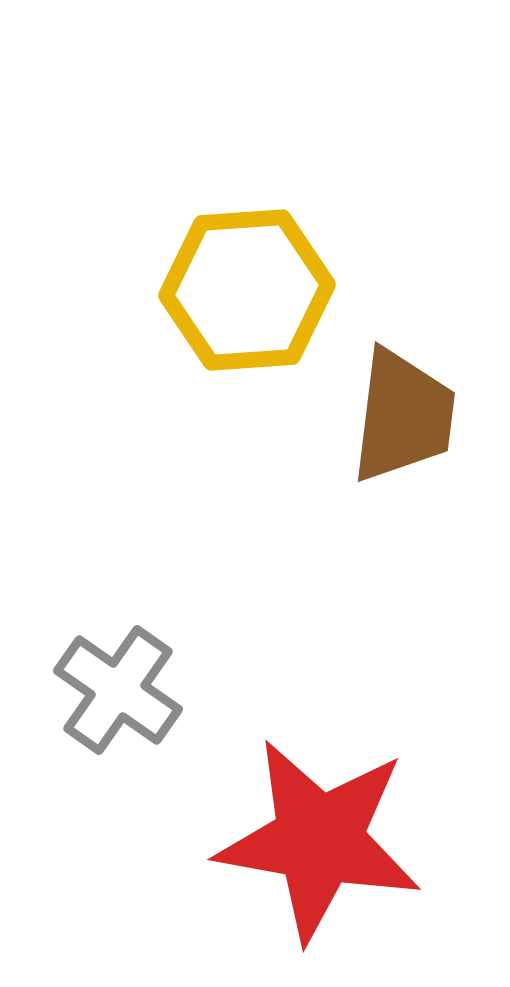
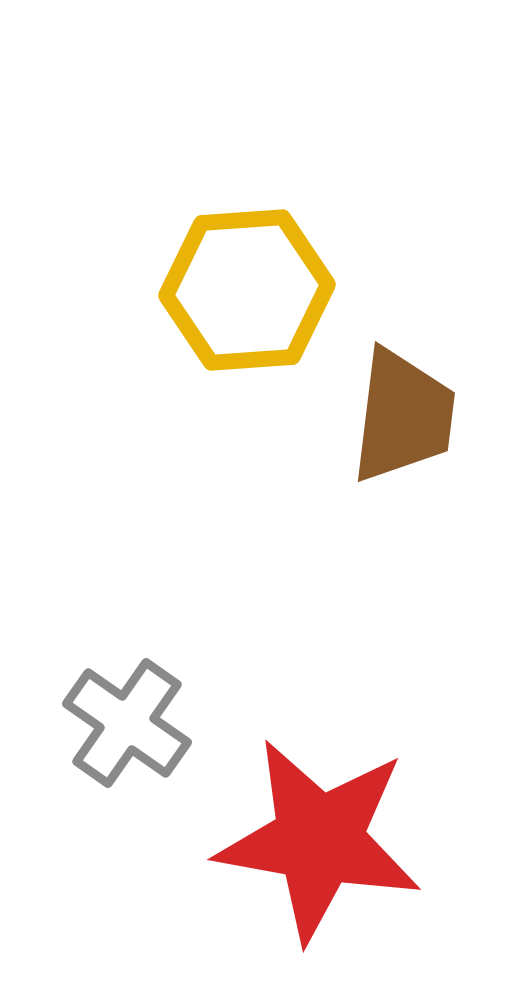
gray cross: moved 9 px right, 33 px down
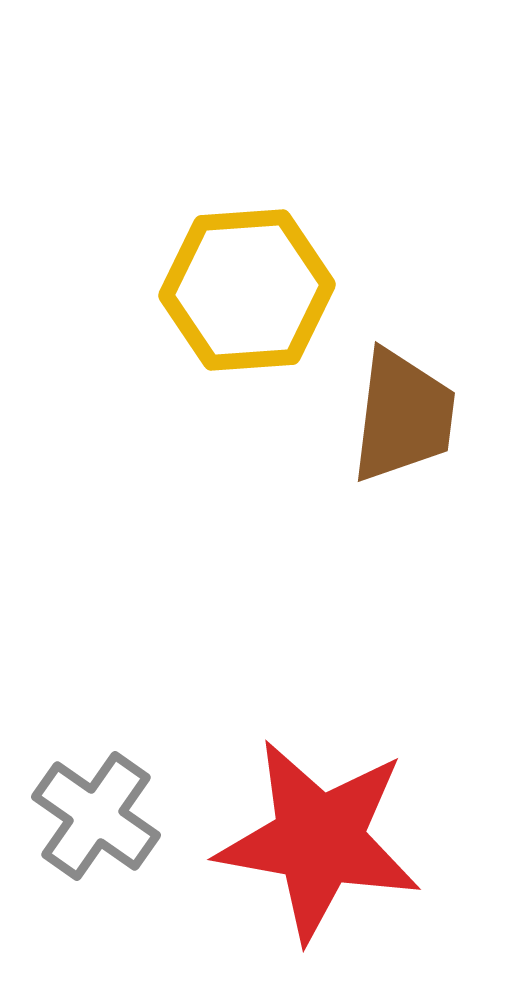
gray cross: moved 31 px left, 93 px down
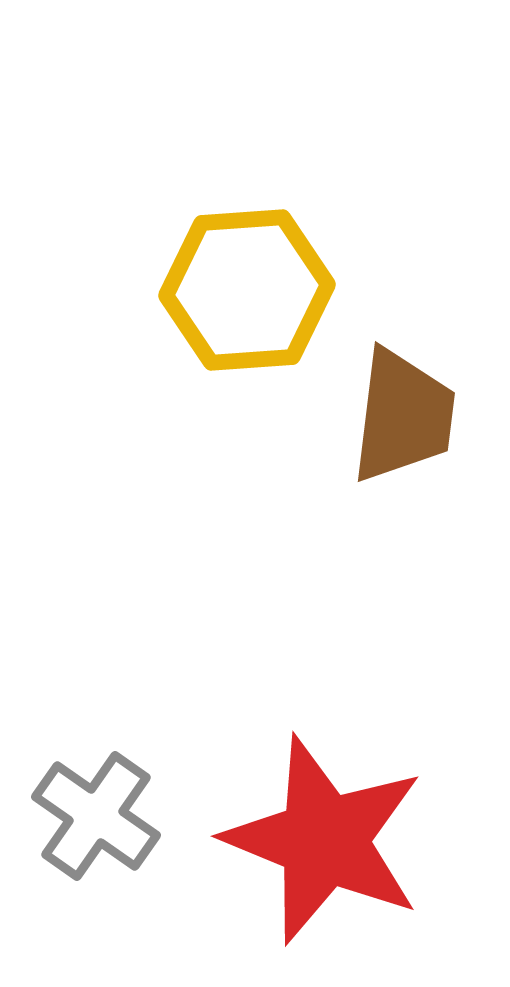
red star: moved 5 px right; rotated 12 degrees clockwise
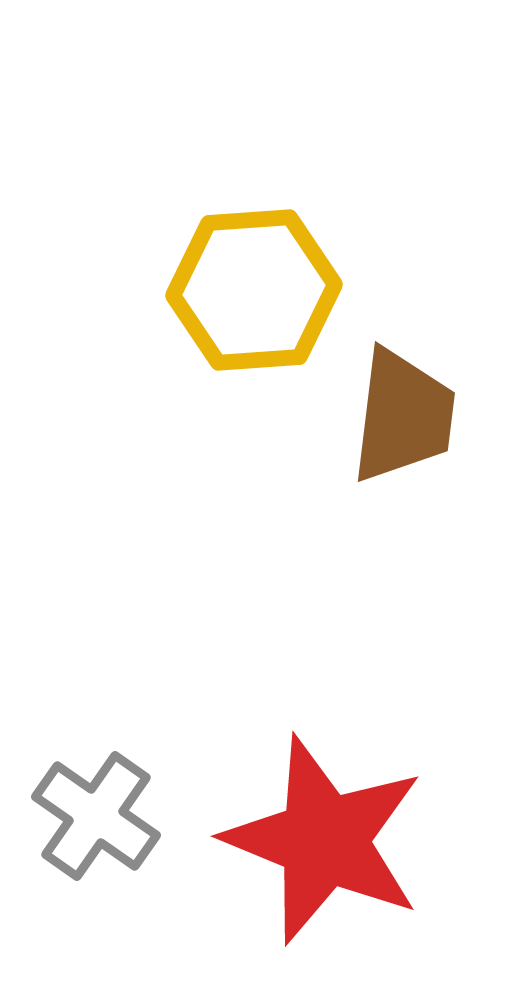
yellow hexagon: moved 7 px right
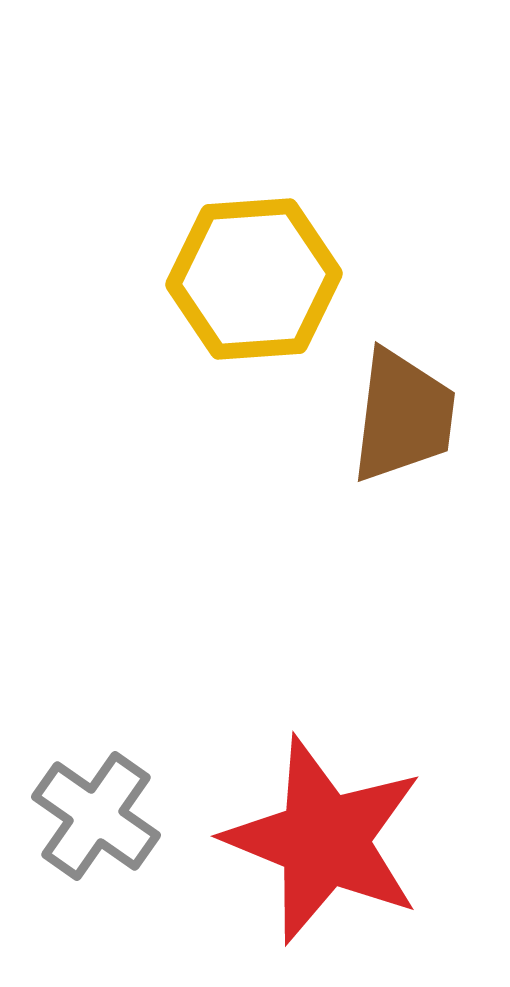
yellow hexagon: moved 11 px up
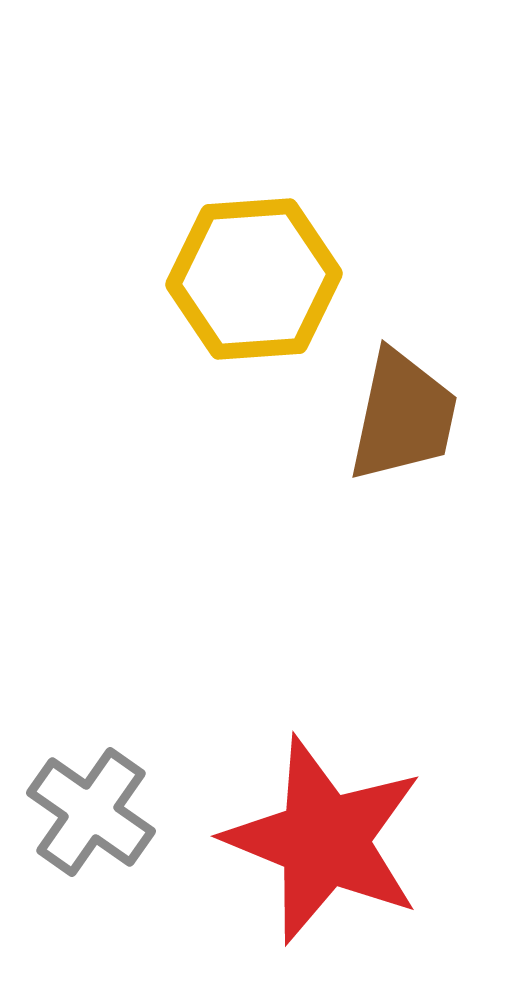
brown trapezoid: rotated 5 degrees clockwise
gray cross: moved 5 px left, 4 px up
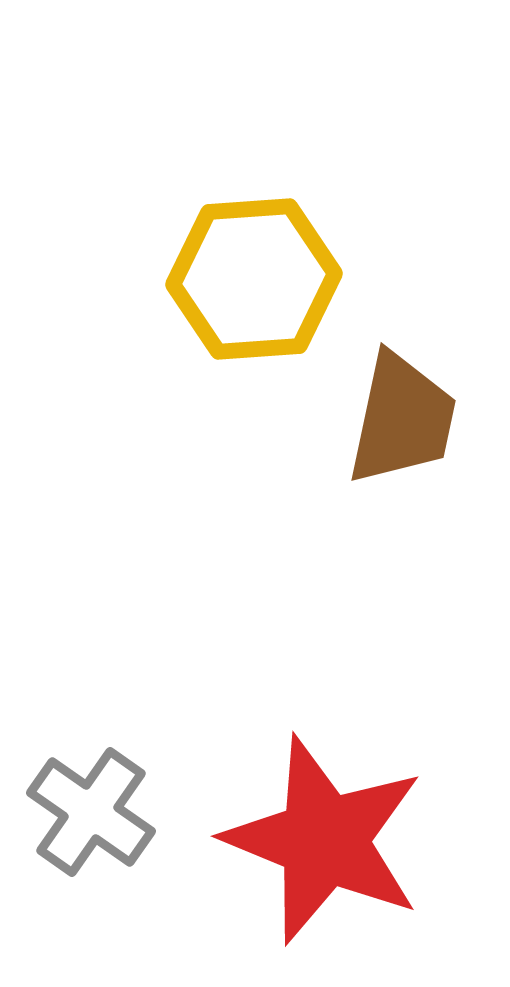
brown trapezoid: moved 1 px left, 3 px down
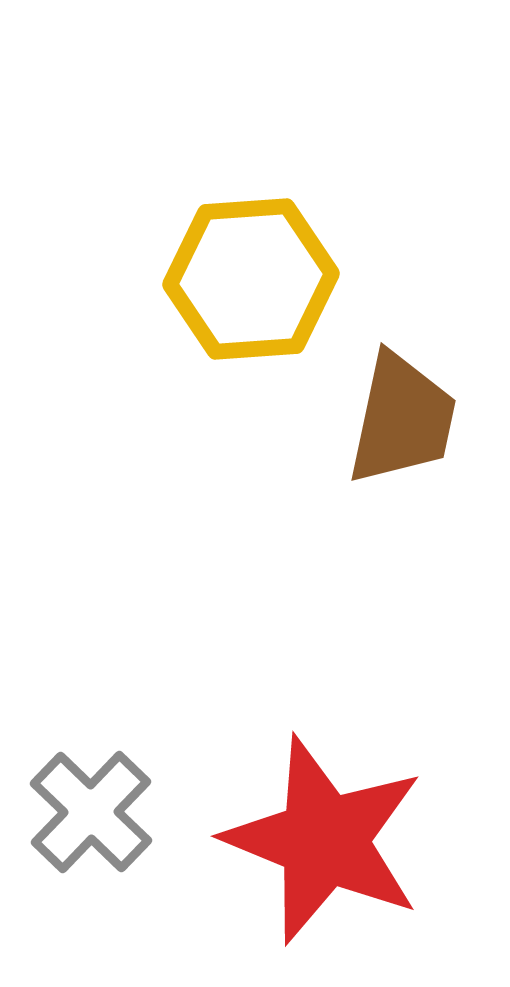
yellow hexagon: moved 3 px left
gray cross: rotated 9 degrees clockwise
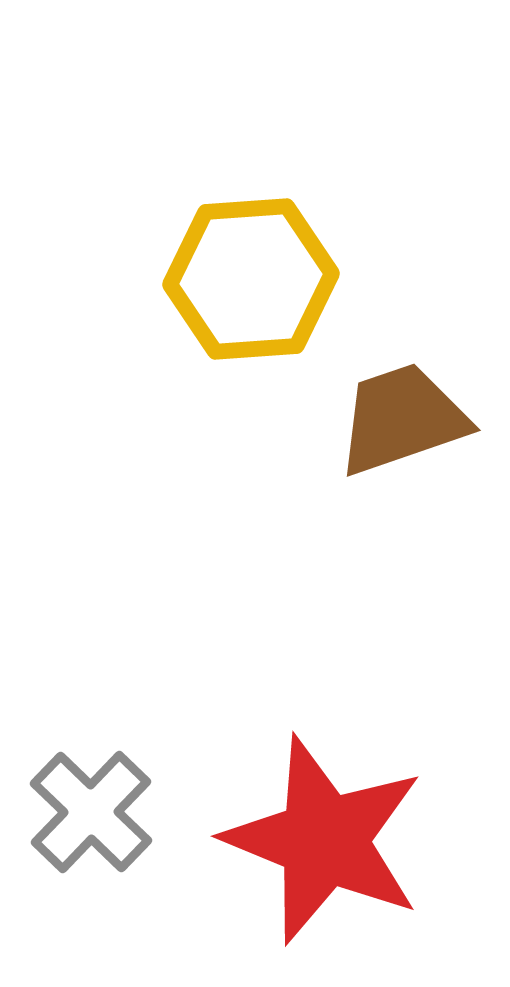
brown trapezoid: rotated 121 degrees counterclockwise
